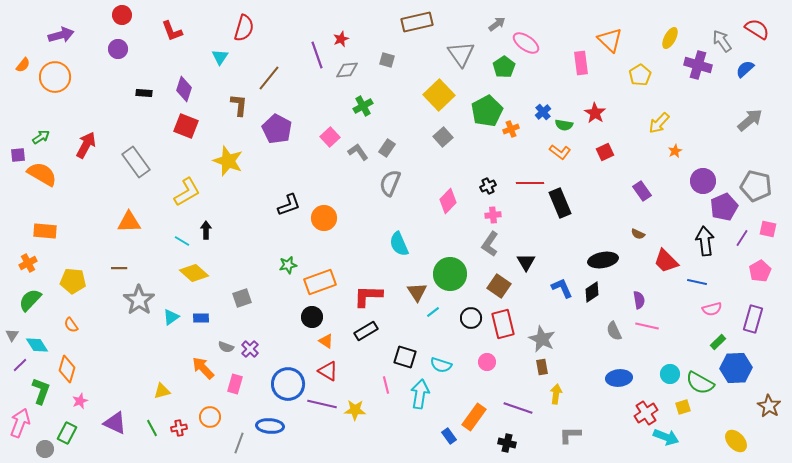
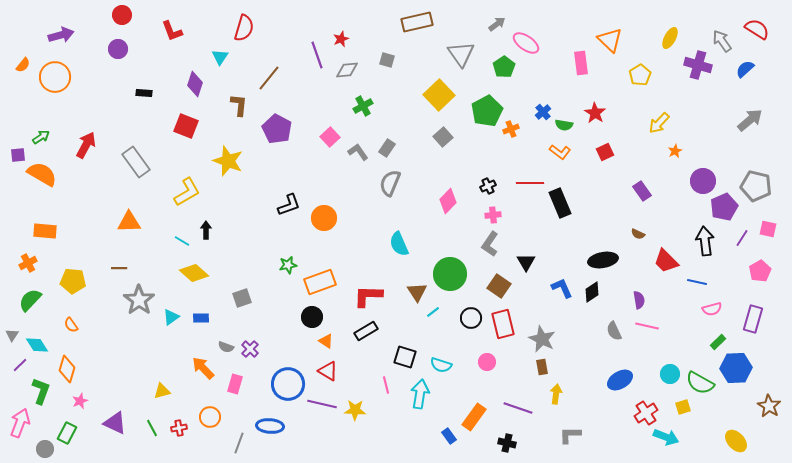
purple diamond at (184, 89): moved 11 px right, 5 px up
blue ellipse at (619, 378): moved 1 px right, 2 px down; rotated 25 degrees counterclockwise
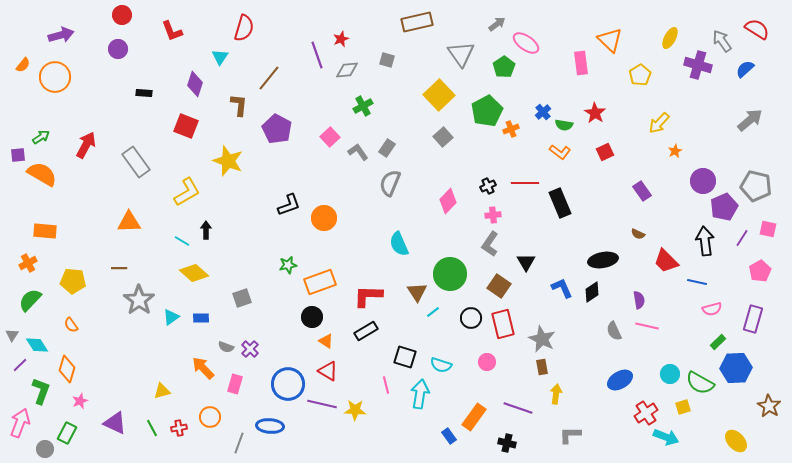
red line at (530, 183): moved 5 px left
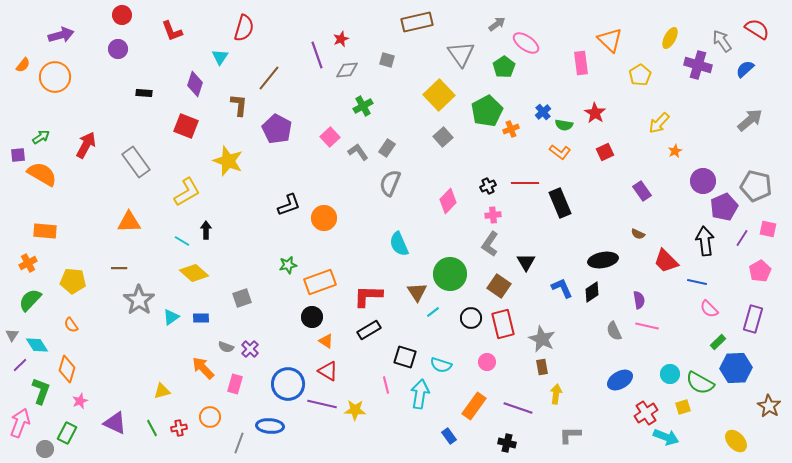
pink semicircle at (712, 309): moved 3 px left; rotated 60 degrees clockwise
black rectangle at (366, 331): moved 3 px right, 1 px up
orange rectangle at (474, 417): moved 11 px up
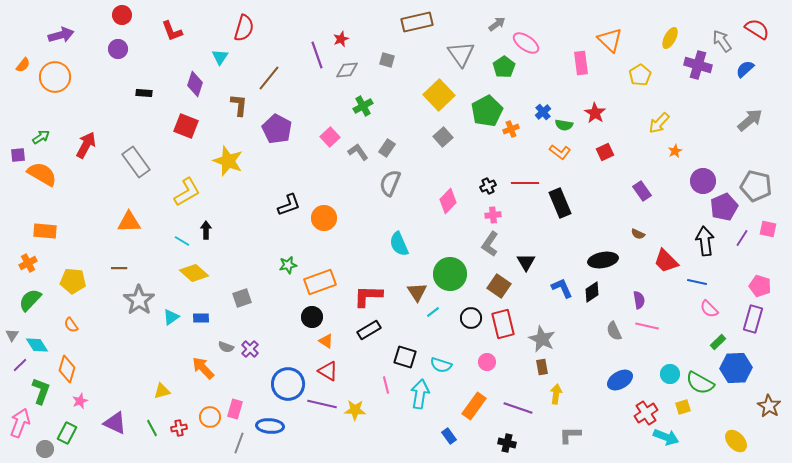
pink pentagon at (760, 271): moved 15 px down; rotated 25 degrees counterclockwise
pink rectangle at (235, 384): moved 25 px down
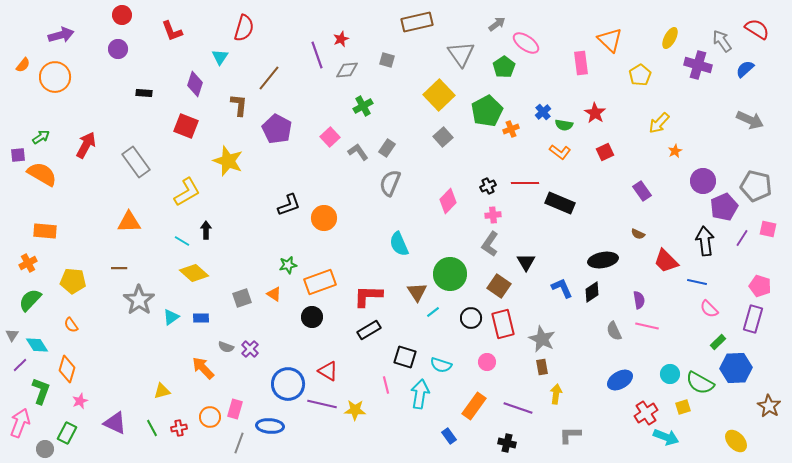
gray arrow at (750, 120): rotated 64 degrees clockwise
black rectangle at (560, 203): rotated 44 degrees counterclockwise
orange triangle at (326, 341): moved 52 px left, 47 px up
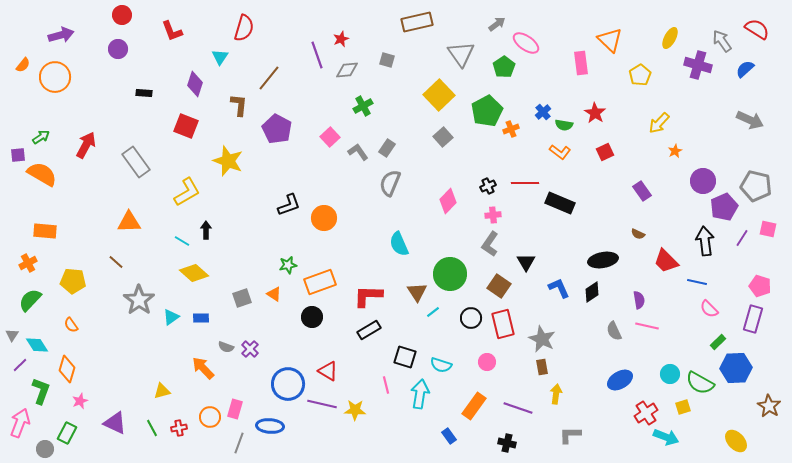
brown line at (119, 268): moved 3 px left, 6 px up; rotated 42 degrees clockwise
blue L-shape at (562, 288): moved 3 px left
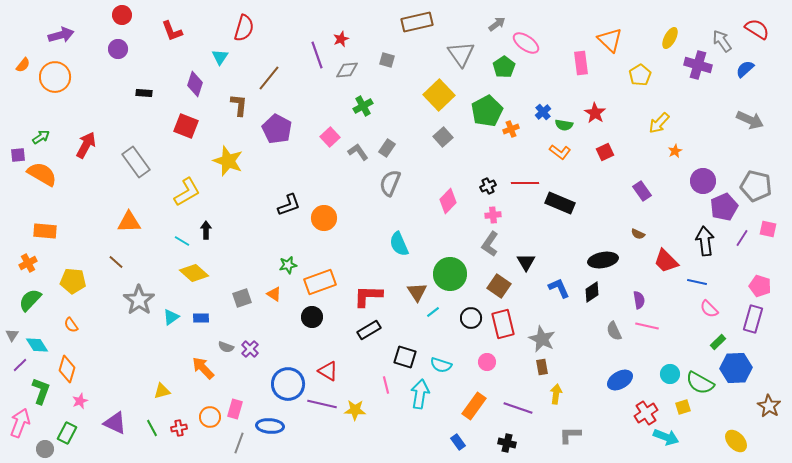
blue rectangle at (449, 436): moved 9 px right, 6 px down
